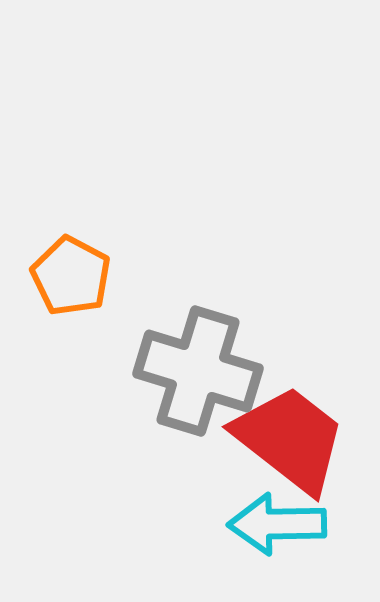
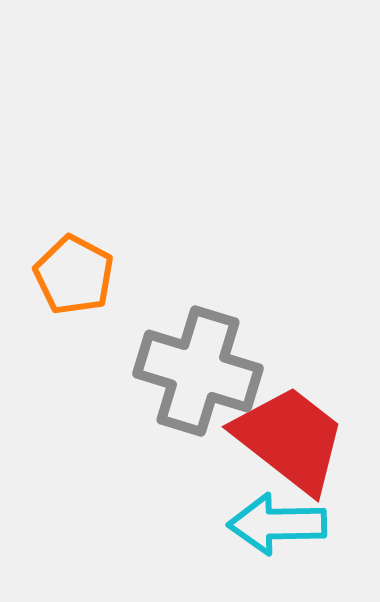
orange pentagon: moved 3 px right, 1 px up
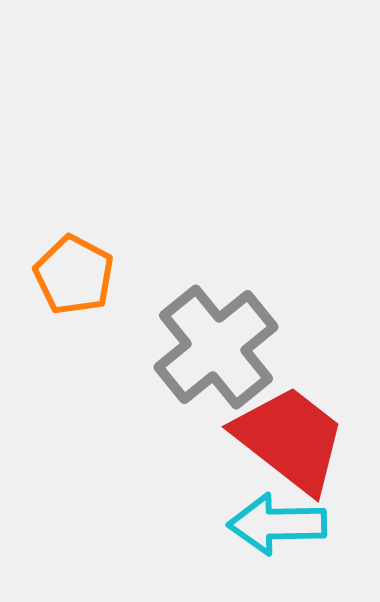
gray cross: moved 18 px right, 24 px up; rotated 34 degrees clockwise
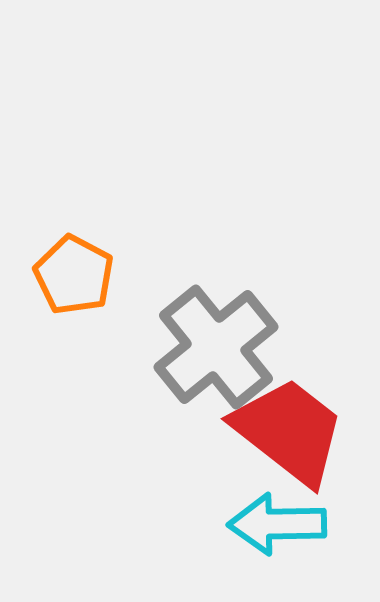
red trapezoid: moved 1 px left, 8 px up
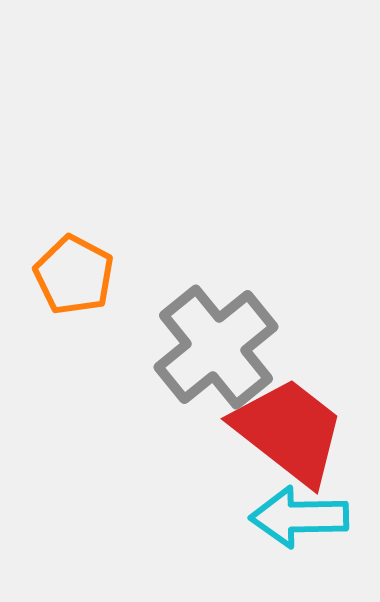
cyan arrow: moved 22 px right, 7 px up
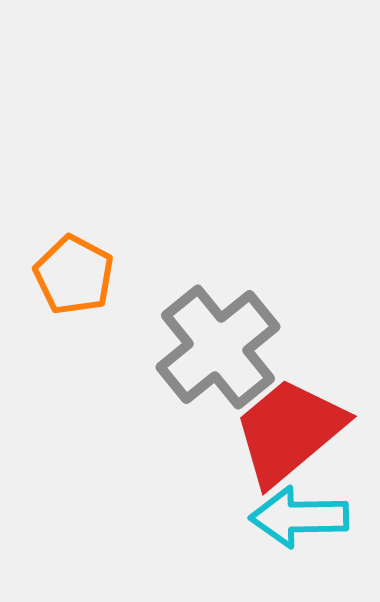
gray cross: moved 2 px right
red trapezoid: rotated 78 degrees counterclockwise
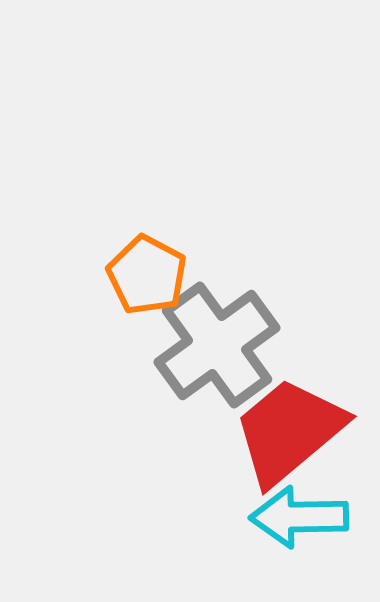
orange pentagon: moved 73 px right
gray cross: moved 1 px left, 2 px up; rotated 3 degrees clockwise
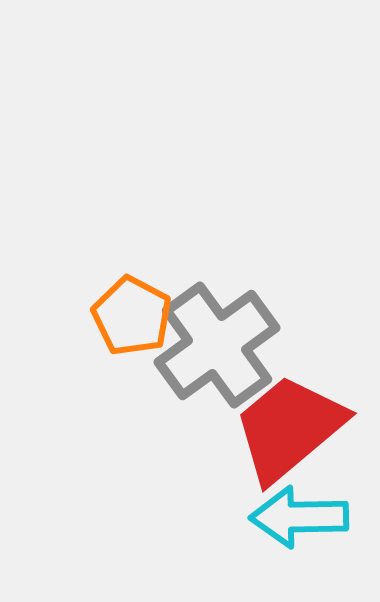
orange pentagon: moved 15 px left, 41 px down
red trapezoid: moved 3 px up
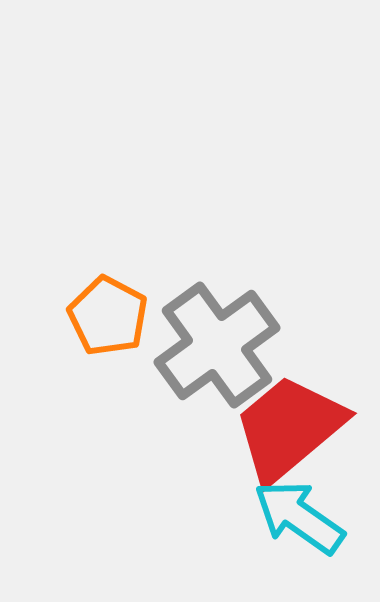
orange pentagon: moved 24 px left
cyan arrow: rotated 36 degrees clockwise
